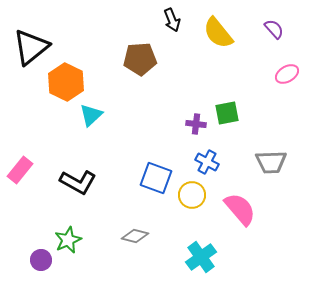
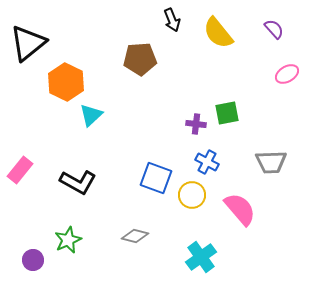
black triangle: moved 3 px left, 4 px up
purple circle: moved 8 px left
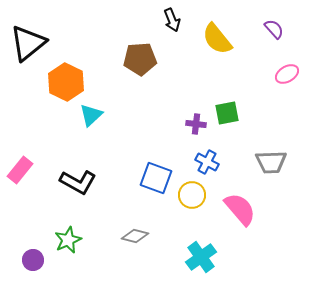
yellow semicircle: moved 1 px left, 6 px down
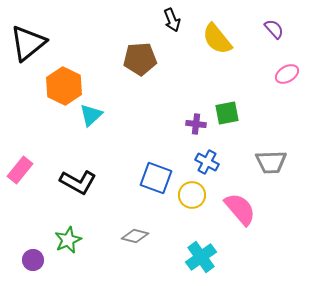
orange hexagon: moved 2 px left, 4 px down
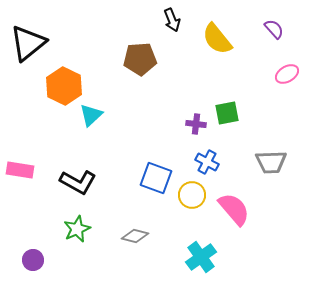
pink rectangle: rotated 60 degrees clockwise
pink semicircle: moved 6 px left
green star: moved 9 px right, 11 px up
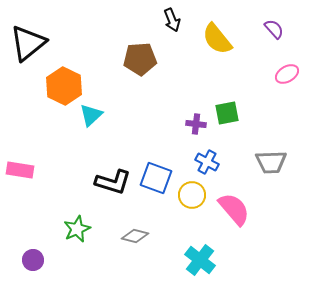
black L-shape: moved 35 px right; rotated 12 degrees counterclockwise
cyan cross: moved 1 px left, 3 px down; rotated 16 degrees counterclockwise
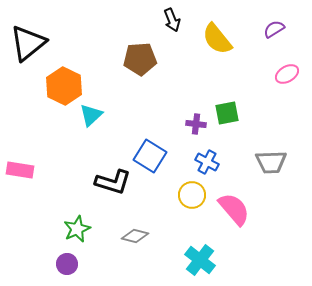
purple semicircle: rotated 80 degrees counterclockwise
blue square: moved 6 px left, 22 px up; rotated 12 degrees clockwise
purple circle: moved 34 px right, 4 px down
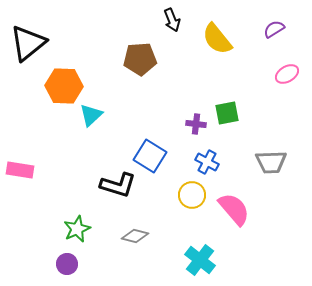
orange hexagon: rotated 24 degrees counterclockwise
black L-shape: moved 5 px right, 3 px down
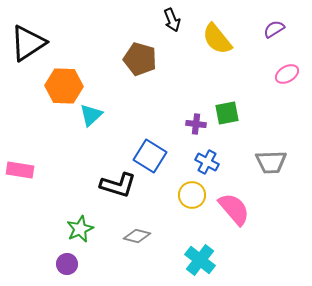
black triangle: rotated 6 degrees clockwise
brown pentagon: rotated 20 degrees clockwise
green star: moved 3 px right
gray diamond: moved 2 px right
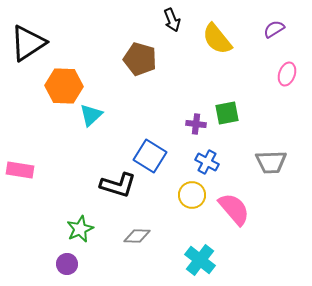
pink ellipse: rotated 40 degrees counterclockwise
gray diamond: rotated 12 degrees counterclockwise
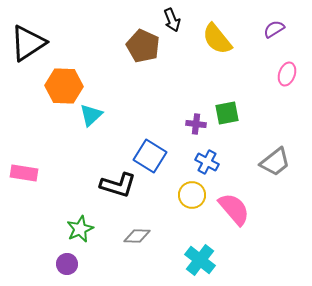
brown pentagon: moved 3 px right, 13 px up; rotated 8 degrees clockwise
gray trapezoid: moved 4 px right; rotated 36 degrees counterclockwise
pink rectangle: moved 4 px right, 3 px down
